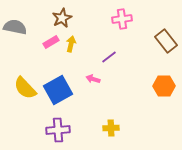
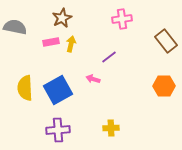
pink rectangle: rotated 21 degrees clockwise
yellow semicircle: rotated 40 degrees clockwise
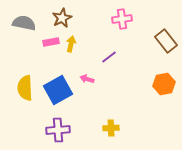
gray semicircle: moved 9 px right, 4 px up
pink arrow: moved 6 px left
orange hexagon: moved 2 px up; rotated 10 degrees counterclockwise
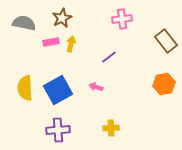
pink arrow: moved 9 px right, 8 px down
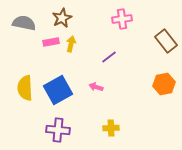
purple cross: rotated 10 degrees clockwise
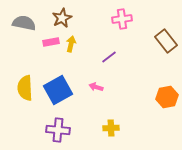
orange hexagon: moved 3 px right, 13 px down
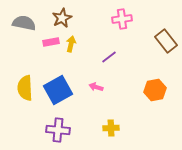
orange hexagon: moved 12 px left, 7 px up
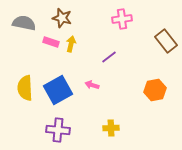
brown star: rotated 30 degrees counterclockwise
pink rectangle: rotated 28 degrees clockwise
pink arrow: moved 4 px left, 2 px up
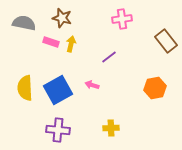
orange hexagon: moved 2 px up
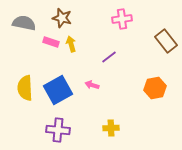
yellow arrow: rotated 28 degrees counterclockwise
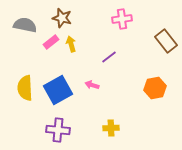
gray semicircle: moved 1 px right, 2 px down
pink rectangle: rotated 56 degrees counterclockwise
